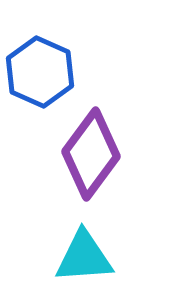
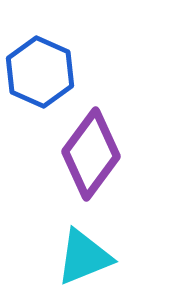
cyan triangle: rotated 18 degrees counterclockwise
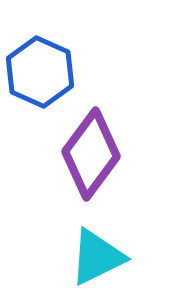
cyan triangle: moved 13 px right; rotated 4 degrees counterclockwise
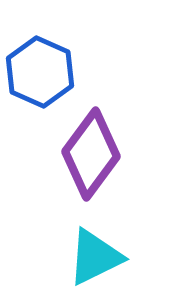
cyan triangle: moved 2 px left
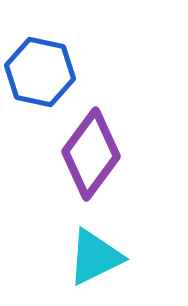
blue hexagon: rotated 12 degrees counterclockwise
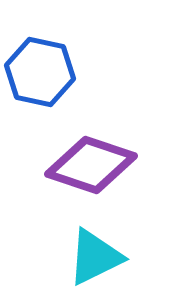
purple diamond: moved 11 px down; rotated 72 degrees clockwise
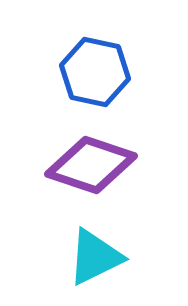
blue hexagon: moved 55 px right
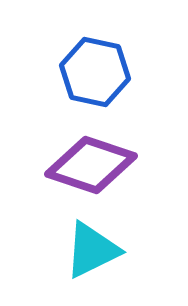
cyan triangle: moved 3 px left, 7 px up
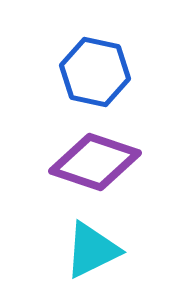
purple diamond: moved 4 px right, 3 px up
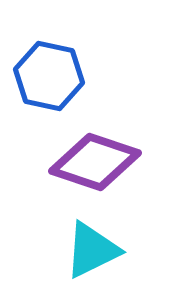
blue hexagon: moved 46 px left, 4 px down
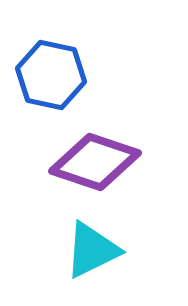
blue hexagon: moved 2 px right, 1 px up
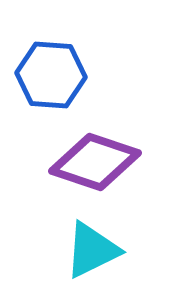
blue hexagon: rotated 8 degrees counterclockwise
